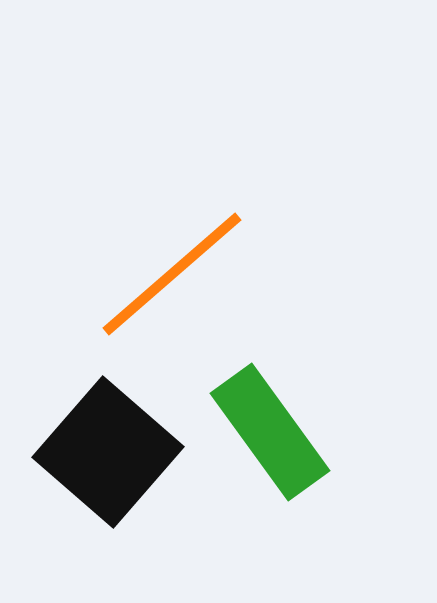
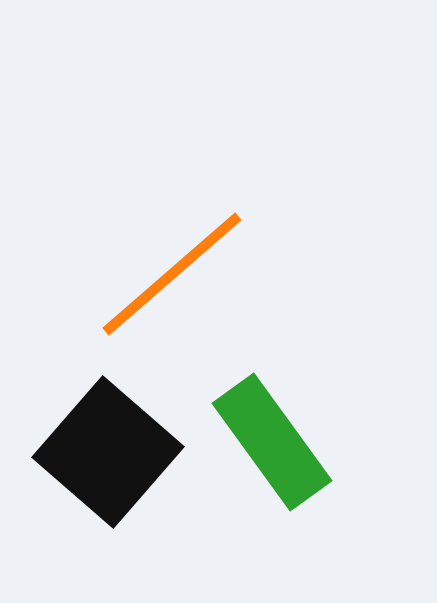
green rectangle: moved 2 px right, 10 px down
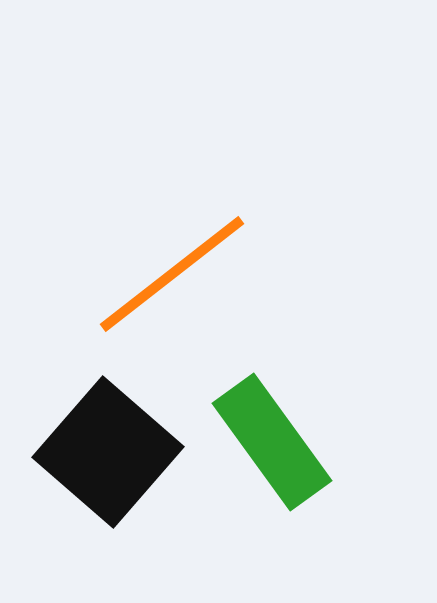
orange line: rotated 3 degrees clockwise
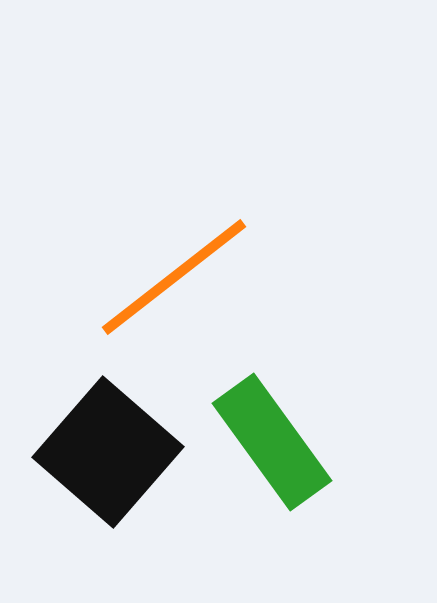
orange line: moved 2 px right, 3 px down
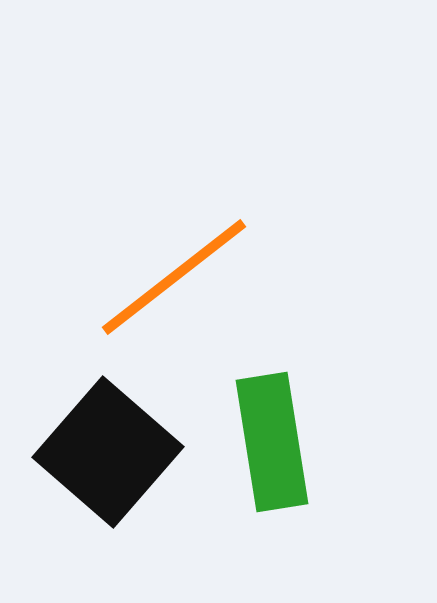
green rectangle: rotated 27 degrees clockwise
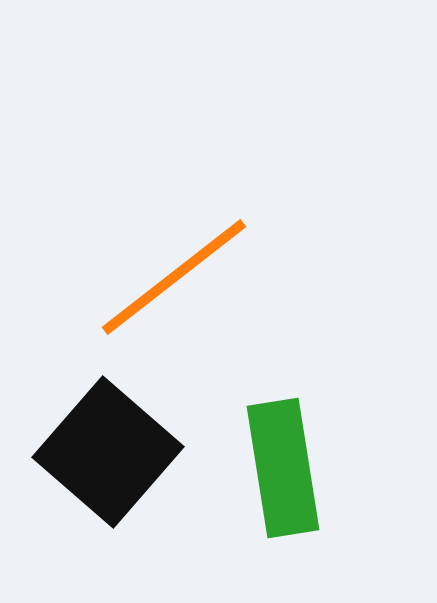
green rectangle: moved 11 px right, 26 px down
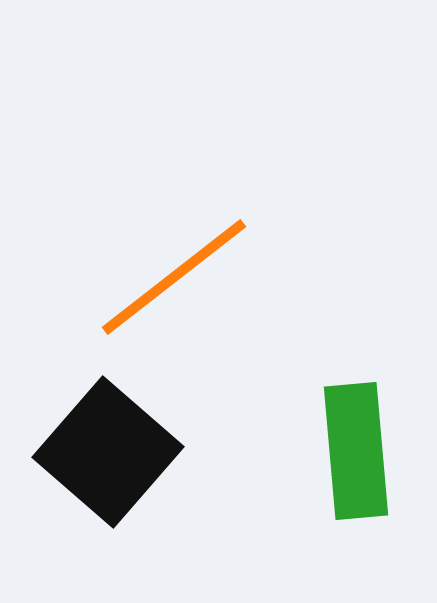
green rectangle: moved 73 px right, 17 px up; rotated 4 degrees clockwise
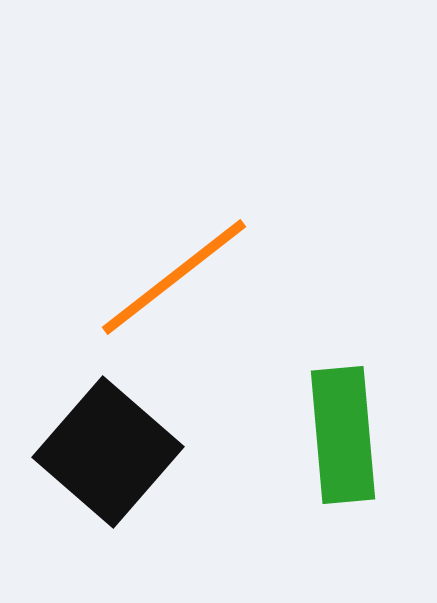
green rectangle: moved 13 px left, 16 px up
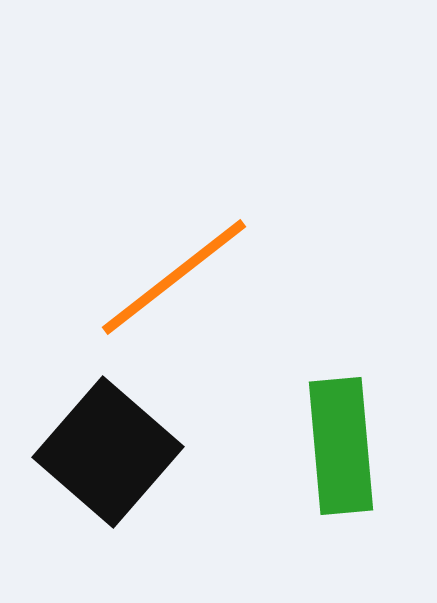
green rectangle: moved 2 px left, 11 px down
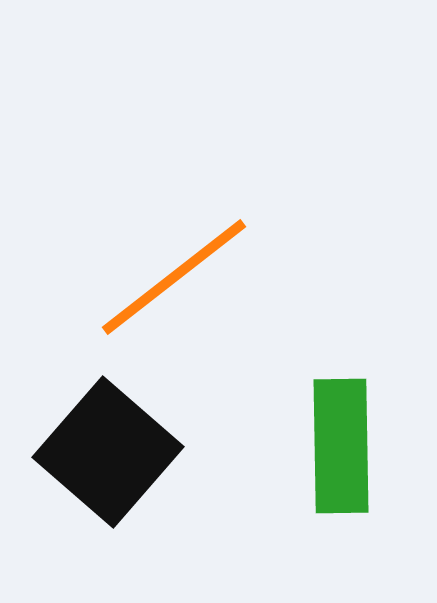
green rectangle: rotated 4 degrees clockwise
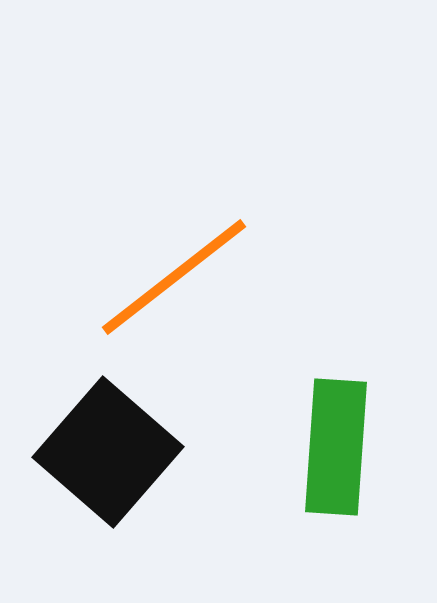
green rectangle: moved 5 px left, 1 px down; rotated 5 degrees clockwise
